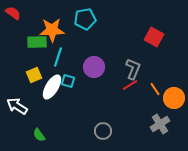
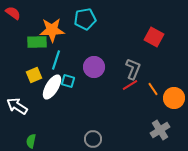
cyan line: moved 2 px left, 3 px down
orange line: moved 2 px left
gray cross: moved 6 px down
gray circle: moved 10 px left, 8 px down
green semicircle: moved 8 px left, 6 px down; rotated 48 degrees clockwise
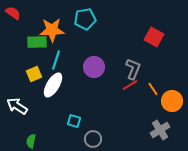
yellow square: moved 1 px up
cyan square: moved 6 px right, 40 px down
white ellipse: moved 1 px right, 2 px up
orange circle: moved 2 px left, 3 px down
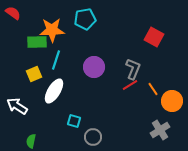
white ellipse: moved 1 px right, 6 px down
gray circle: moved 2 px up
